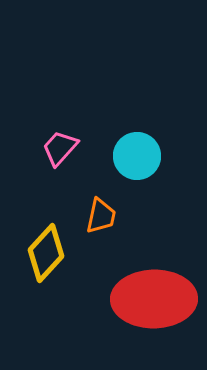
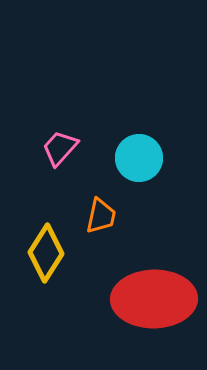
cyan circle: moved 2 px right, 2 px down
yellow diamond: rotated 10 degrees counterclockwise
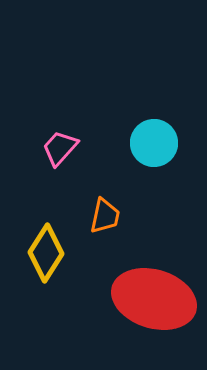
cyan circle: moved 15 px right, 15 px up
orange trapezoid: moved 4 px right
red ellipse: rotated 18 degrees clockwise
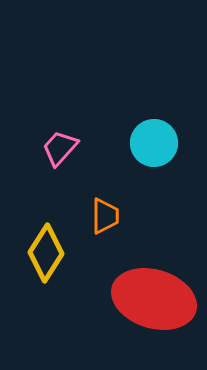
orange trapezoid: rotated 12 degrees counterclockwise
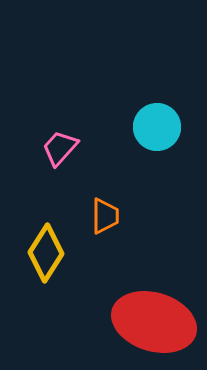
cyan circle: moved 3 px right, 16 px up
red ellipse: moved 23 px down
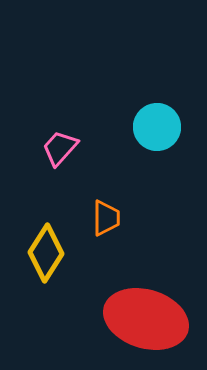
orange trapezoid: moved 1 px right, 2 px down
red ellipse: moved 8 px left, 3 px up
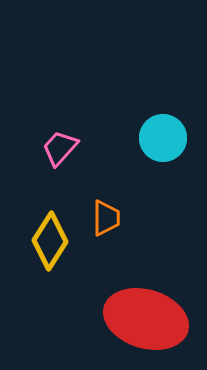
cyan circle: moved 6 px right, 11 px down
yellow diamond: moved 4 px right, 12 px up
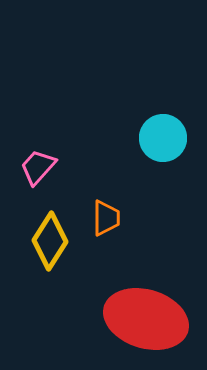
pink trapezoid: moved 22 px left, 19 px down
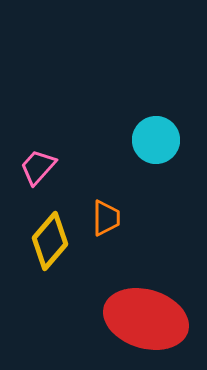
cyan circle: moved 7 px left, 2 px down
yellow diamond: rotated 8 degrees clockwise
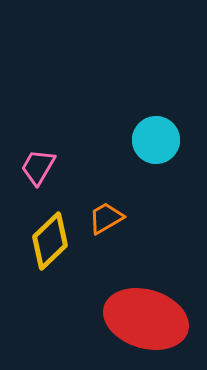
pink trapezoid: rotated 12 degrees counterclockwise
orange trapezoid: rotated 120 degrees counterclockwise
yellow diamond: rotated 6 degrees clockwise
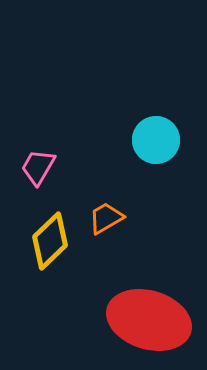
red ellipse: moved 3 px right, 1 px down
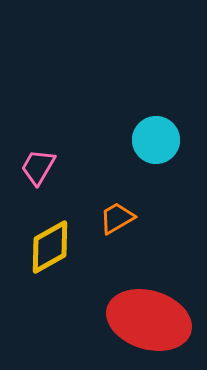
orange trapezoid: moved 11 px right
yellow diamond: moved 6 px down; rotated 14 degrees clockwise
